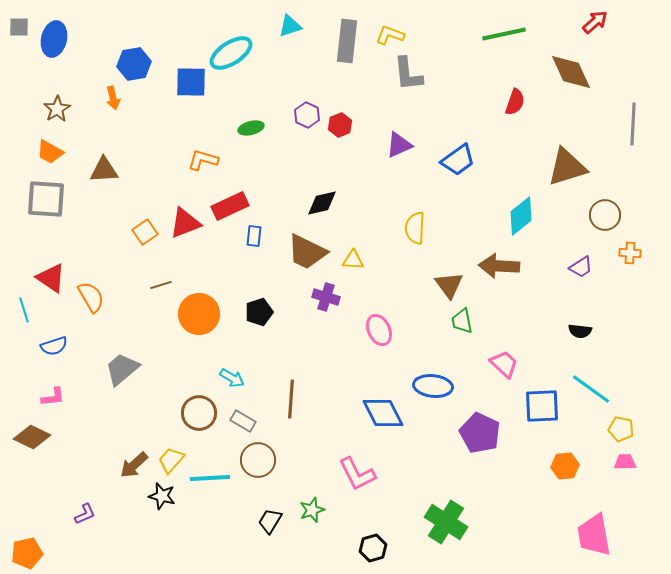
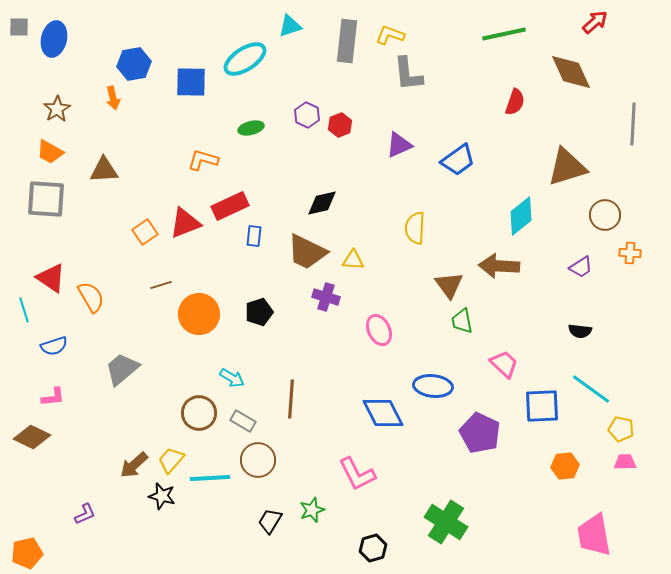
cyan ellipse at (231, 53): moved 14 px right, 6 px down
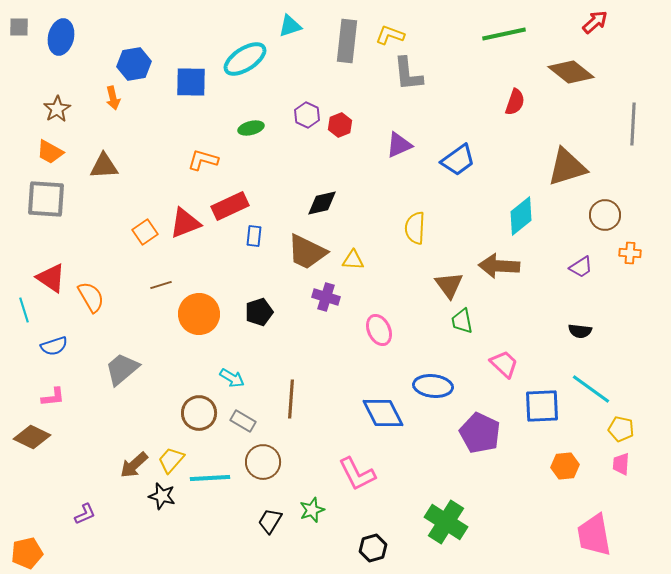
blue ellipse at (54, 39): moved 7 px right, 2 px up
brown diamond at (571, 72): rotated 27 degrees counterclockwise
brown triangle at (104, 170): moved 4 px up
brown circle at (258, 460): moved 5 px right, 2 px down
pink trapezoid at (625, 462): moved 4 px left, 2 px down; rotated 85 degrees counterclockwise
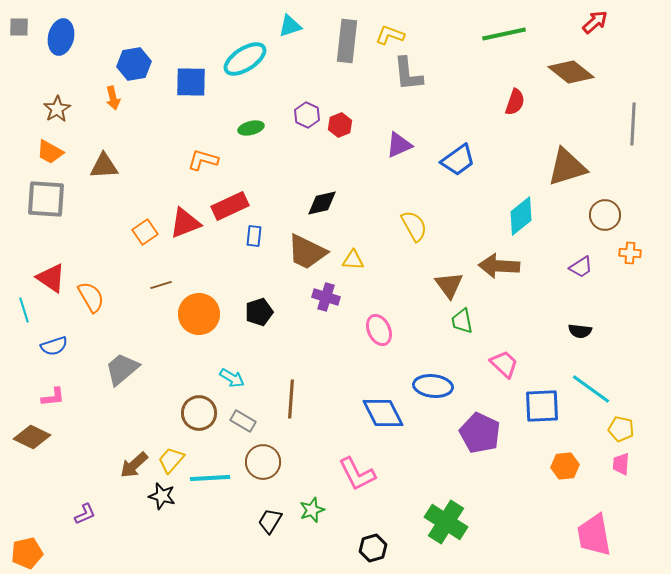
yellow semicircle at (415, 228): moved 1 px left, 2 px up; rotated 148 degrees clockwise
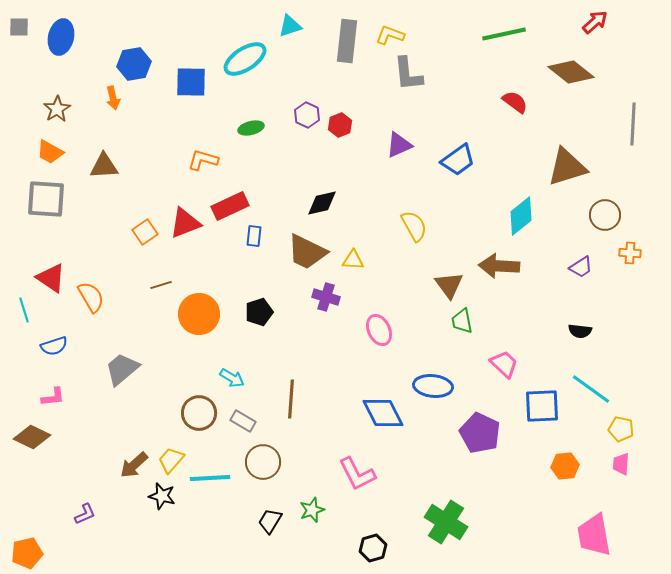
red semicircle at (515, 102): rotated 72 degrees counterclockwise
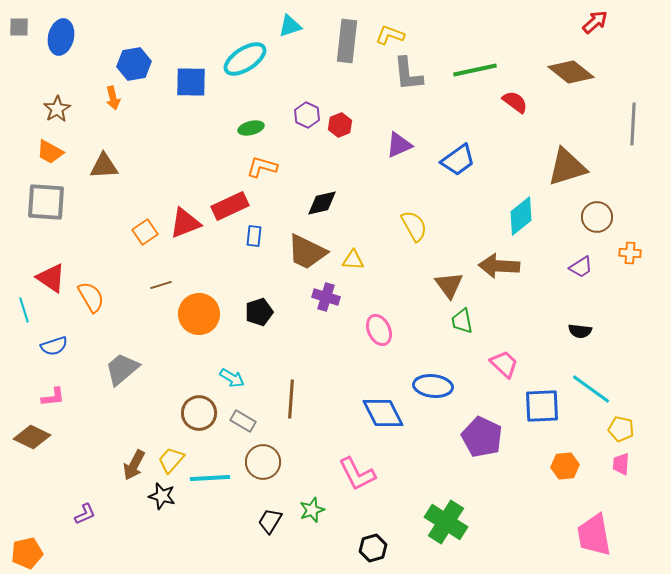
green line at (504, 34): moved 29 px left, 36 px down
orange L-shape at (203, 160): moved 59 px right, 7 px down
gray square at (46, 199): moved 3 px down
brown circle at (605, 215): moved 8 px left, 2 px down
purple pentagon at (480, 433): moved 2 px right, 4 px down
brown arrow at (134, 465): rotated 20 degrees counterclockwise
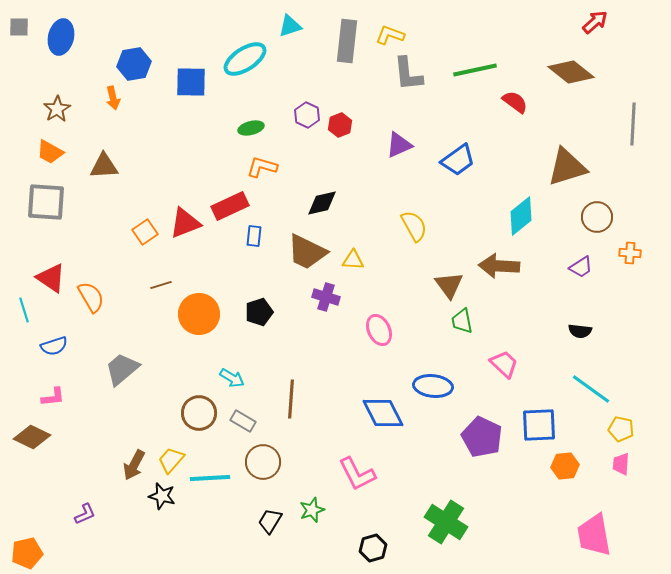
blue square at (542, 406): moved 3 px left, 19 px down
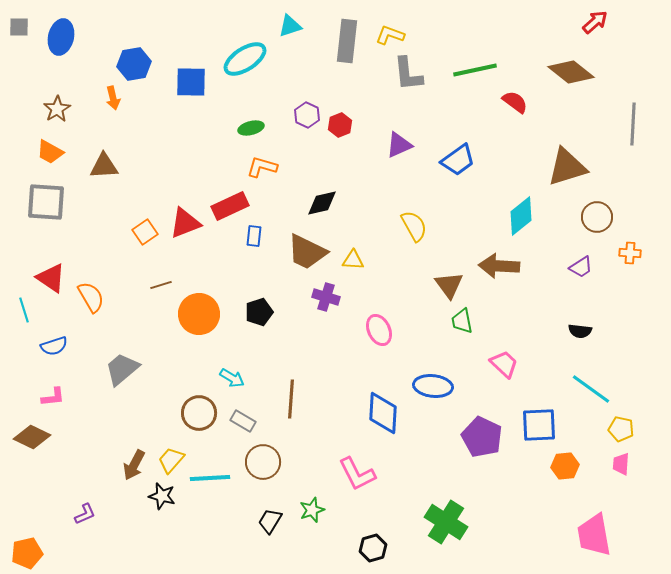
blue diamond at (383, 413): rotated 30 degrees clockwise
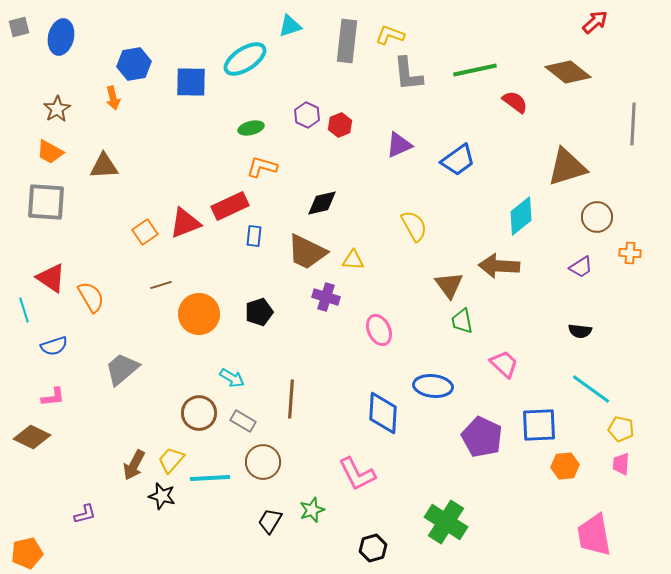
gray square at (19, 27): rotated 15 degrees counterclockwise
brown diamond at (571, 72): moved 3 px left
purple L-shape at (85, 514): rotated 10 degrees clockwise
